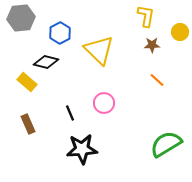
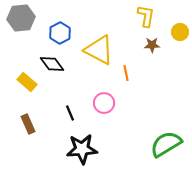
yellow triangle: rotated 16 degrees counterclockwise
black diamond: moved 6 px right, 2 px down; rotated 40 degrees clockwise
orange line: moved 31 px left, 7 px up; rotated 35 degrees clockwise
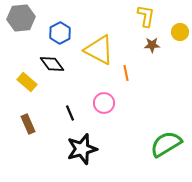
black star: rotated 12 degrees counterclockwise
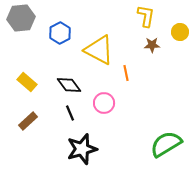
black diamond: moved 17 px right, 21 px down
brown rectangle: moved 3 px up; rotated 72 degrees clockwise
